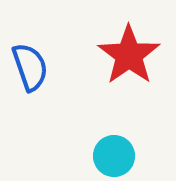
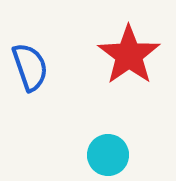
cyan circle: moved 6 px left, 1 px up
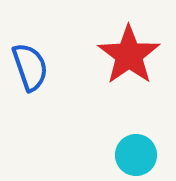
cyan circle: moved 28 px right
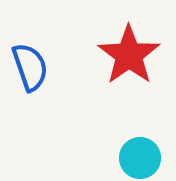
cyan circle: moved 4 px right, 3 px down
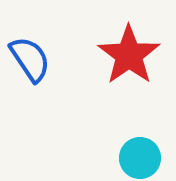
blue semicircle: moved 8 px up; rotated 15 degrees counterclockwise
